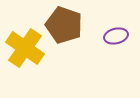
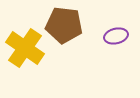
brown pentagon: rotated 12 degrees counterclockwise
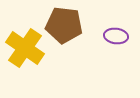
purple ellipse: rotated 20 degrees clockwise
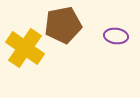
brown pentagon: moved 1 px left; rotated 18 degrees counterclockwise
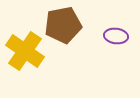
yellow cross: moved 3 px down
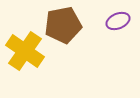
purple ellipse: moved 2 px right, 15 px up; rotated 30 degrees counterclockwise
